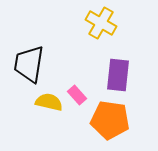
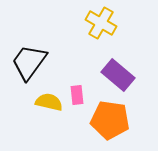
black trapezoid: moved 2 px up; rotated 27 degrees clockwise
purple rectangle: rotated 56 degrees counterclockwise
pink rectangle: rotated 36 degrees clockwise
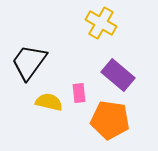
pink rectangle: moved 2 px right, 2 px up
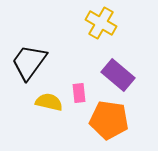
orange pentagon: moved 1 px left
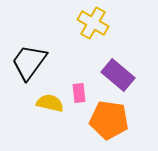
yellow cross: moved 8 px left
yellow semicircle: moved 1 px right, 1 px down
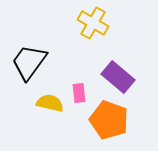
purple rectangle: moved 2 px down
orange pentagon: rotated 12 degrees clockwise
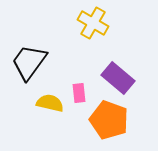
purple rectangle: moved 1 px down
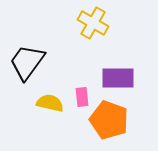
black trapezoid: moved 2 px left
purple rectangle: rotated 40 degrees counterclockwise
pink rectangle: moved 3 px right, 4 px down
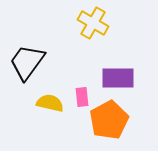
orange pentagon: rotated 24 degrees clockwise
